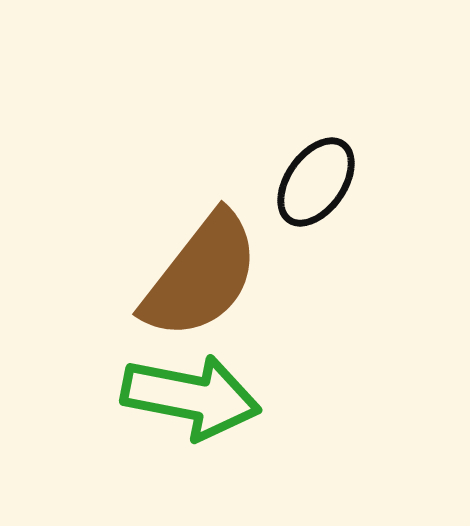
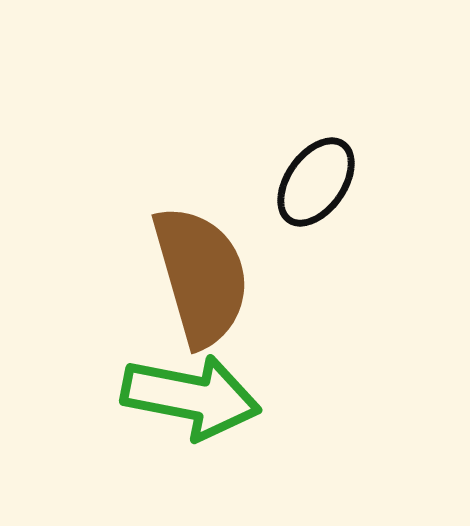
brown semicircle: rotated 54 degrees counterclockwise
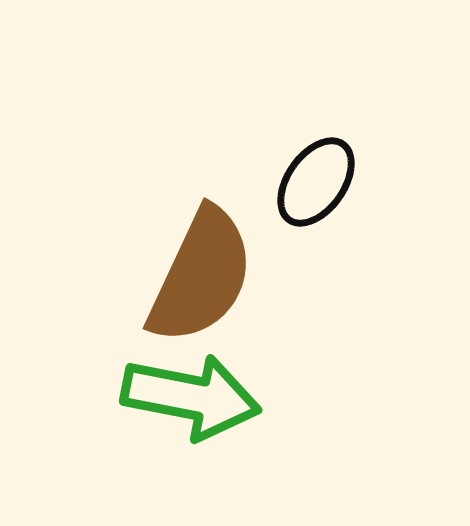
brown semicircle: rotated 41 degrees clockwise
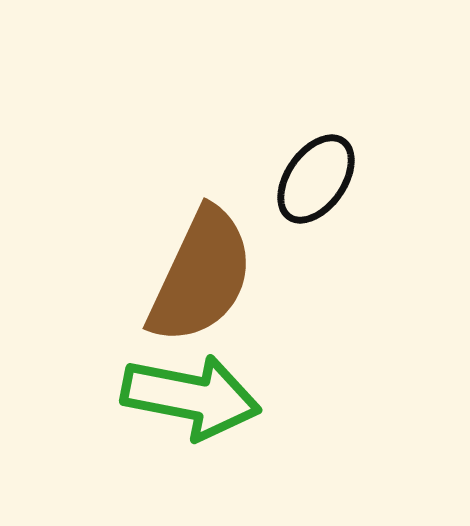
black ellipse: moved 3 px up
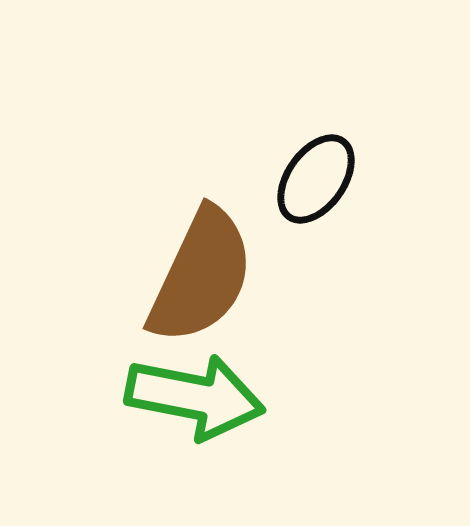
green arrow: moved 4 px right
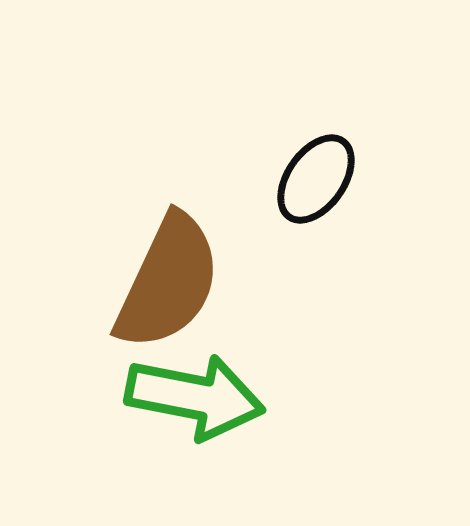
brown semicircle: moved 33 px left, 6 px down
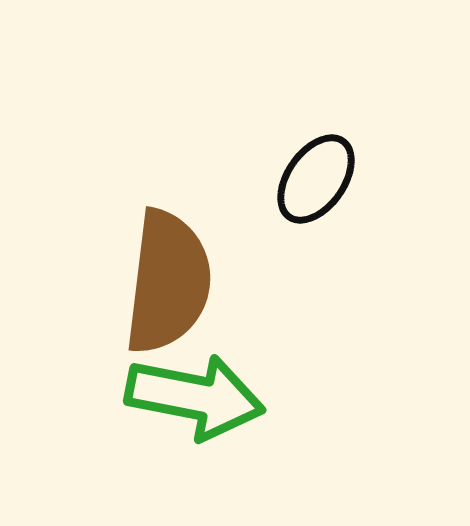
brown semicircle: rotated 18 degrees counterclockwise
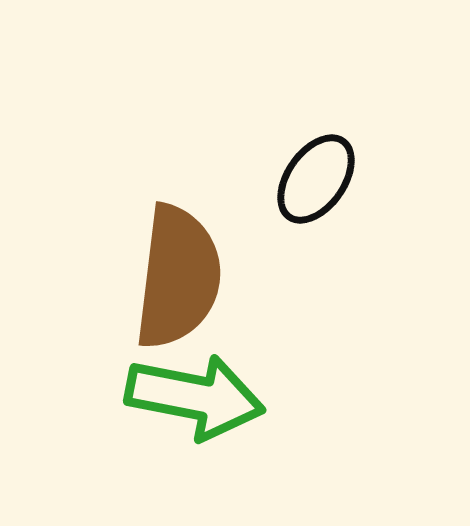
brown semicircle: moved 10 px right, 5 px up
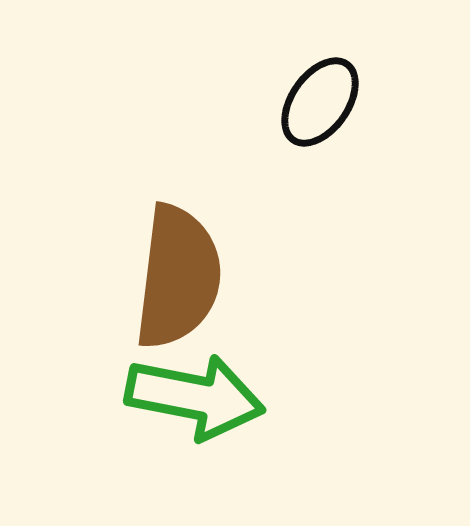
black ellipse: moved 4 px right, 77 px up
